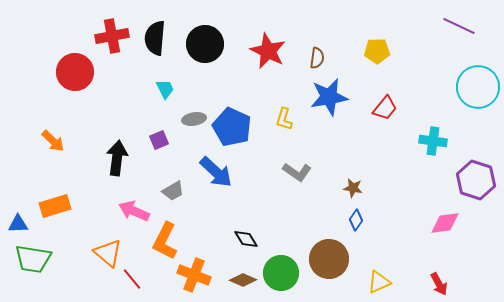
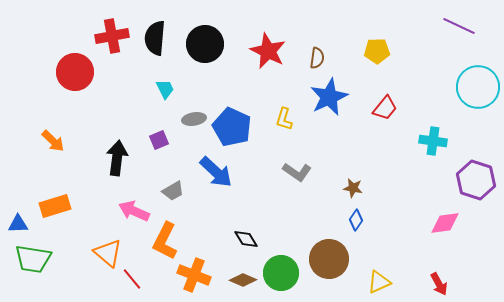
blue star: rotated 15 degrees counterclockwise
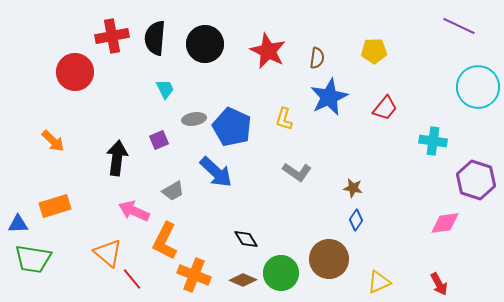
yellow pentagon: moved 3 px left
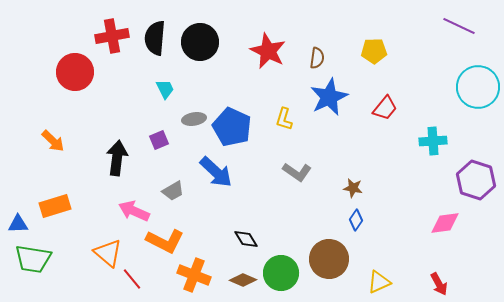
black circle: moved 5 px left, 2 px up
cyan cross: rotated 12 degrees counterclockwise
orange L-shape: rotated 90 degrees counterclockwise
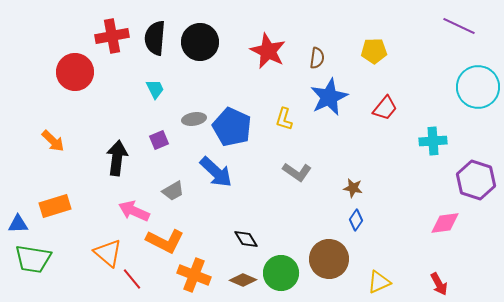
cyan trapezoid: moved 10 px left
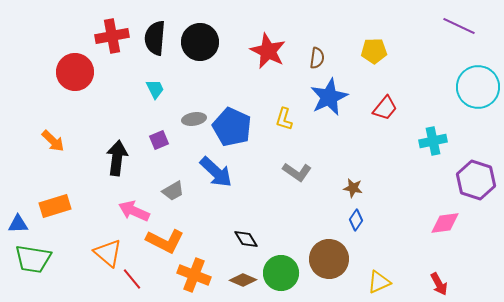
cyan cross: rotated 8 degrees counterclockwise
